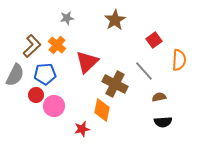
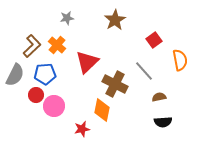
orange semicircle: moved 1 px right; rotated 15 degrees counterclockwise
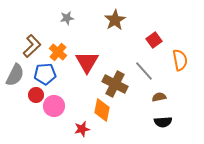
orange cross: moved 1 px right, 7 px down
red triangle: rotated 15 degrees counterclockwise
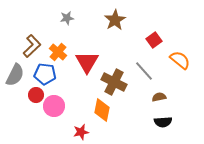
orange semicircle: rotated 40 degrees counterclockwise
blue pentagon: rotated 10 degrees clockwise
brown cross: moved 1 px left, 2 px up
red star: moved 1 px left, 3 px down
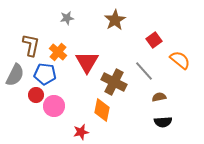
brown L-shape: moved 1 px left, 1 px up; rotated 35 degrees counterclockwise
